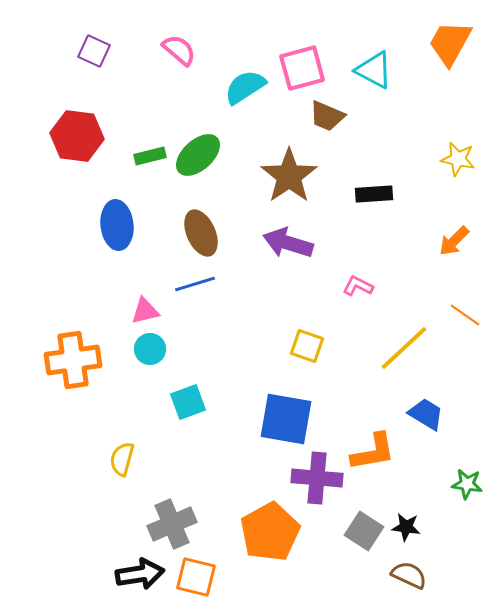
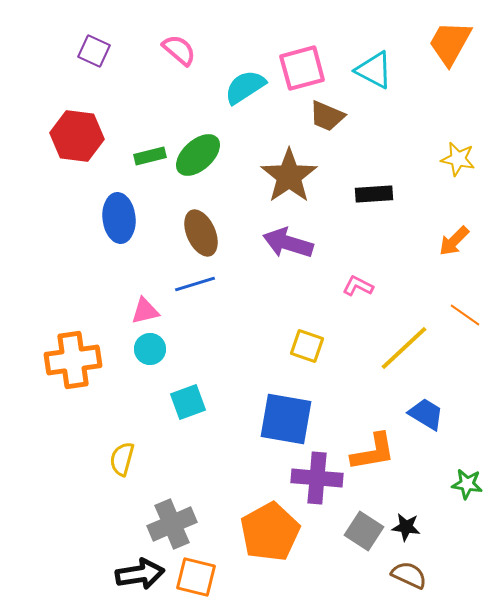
blue ellipse: moved 2 px right, 7 px up
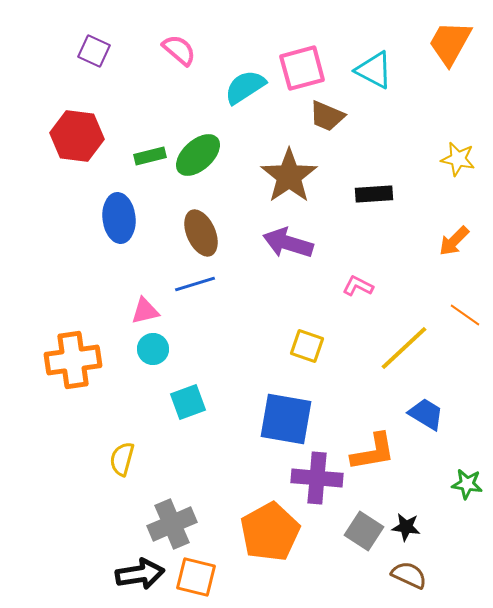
cyan circle: moved 3 px right
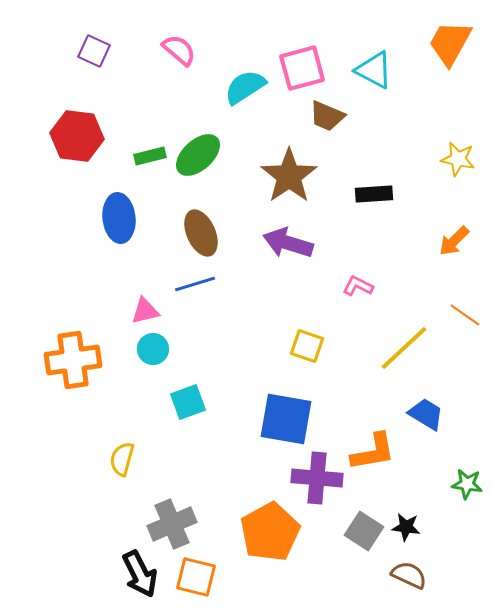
black arrow: rotated 72 degrees clockwise
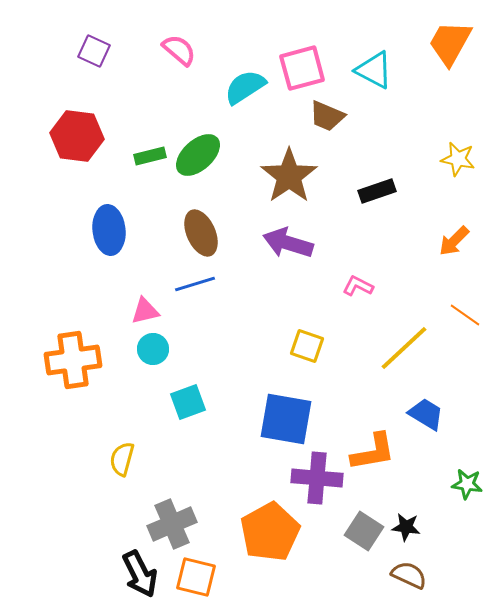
black rectangle: moved 3 px right, 3 px up; rotated 15 degrees counterclockwise
blue ellipse: moved 10 px left, 12 px down
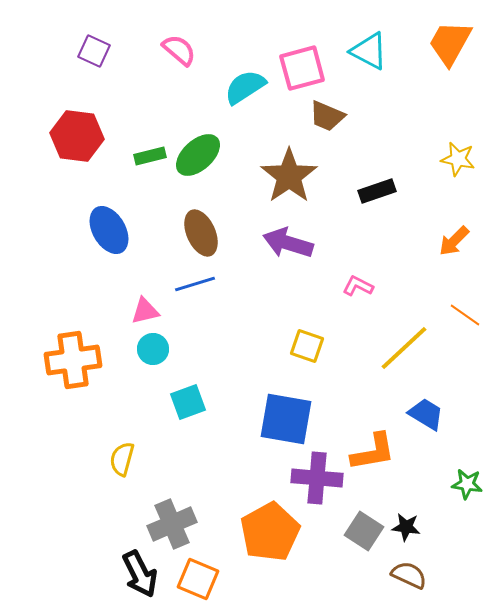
cyan triangle: moved 5 px left, 19 px up
blue ellipse: rotated 24 degrees counterclockwise
orange square: moved 2 px right, 2 px down; rotated 9 degrees clockwise
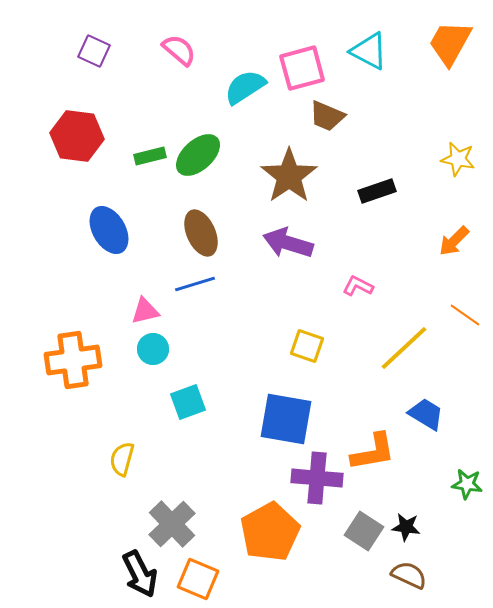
gray cross: rotated 21 degrees counterclockwise
